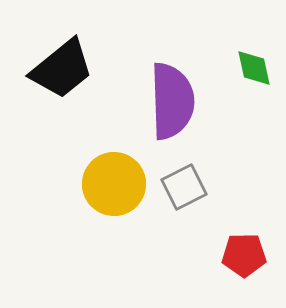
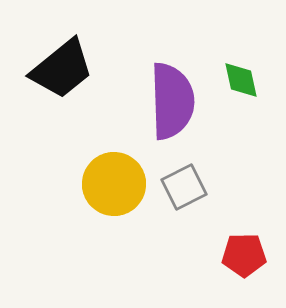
green diamond: moved 13 px left, 12 px down
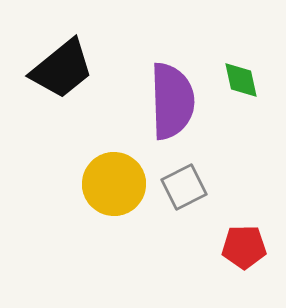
red pentagon: moved 8 px up
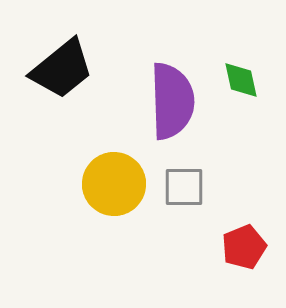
gray square: rotated 27 degrees clockwise
red pentagon: rotated 21 degrees counterclockwise
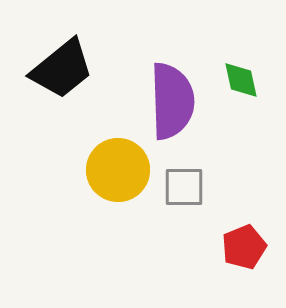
yellow circle: moved 4 px right, 14 px up
